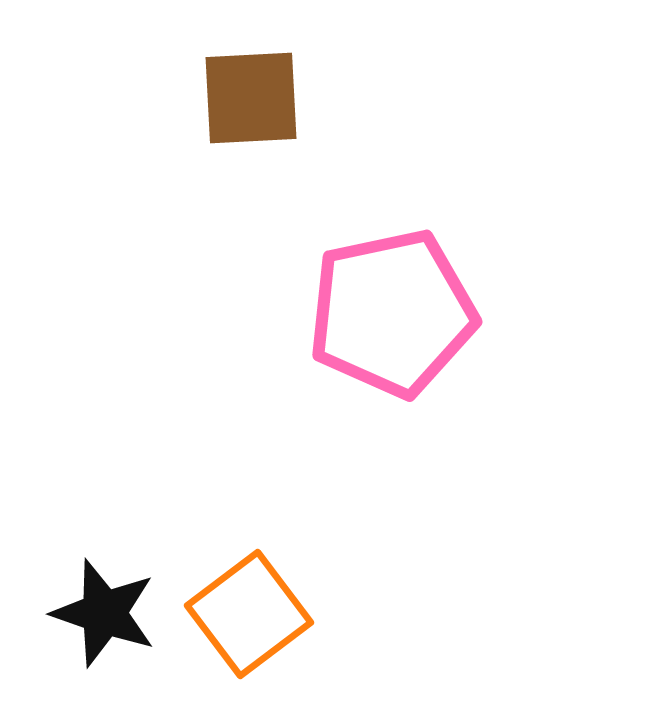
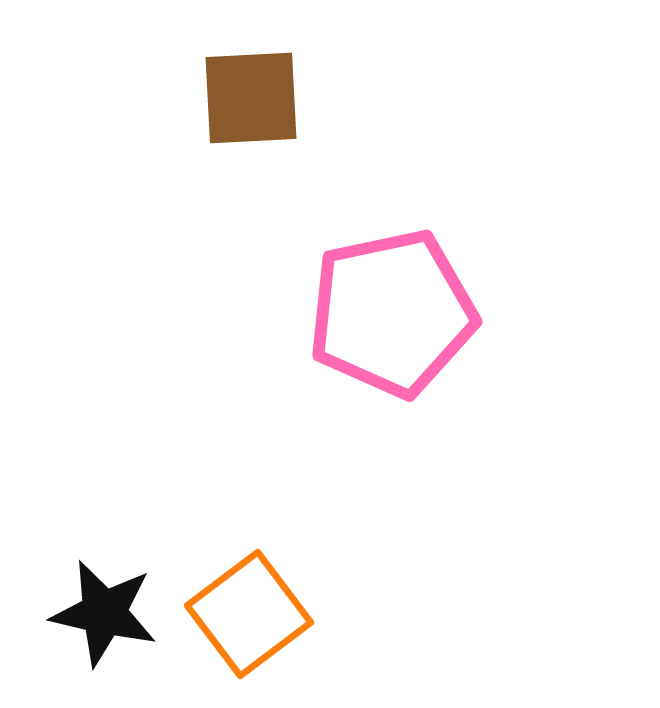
black star: rotated 6 degrees counterclockwise
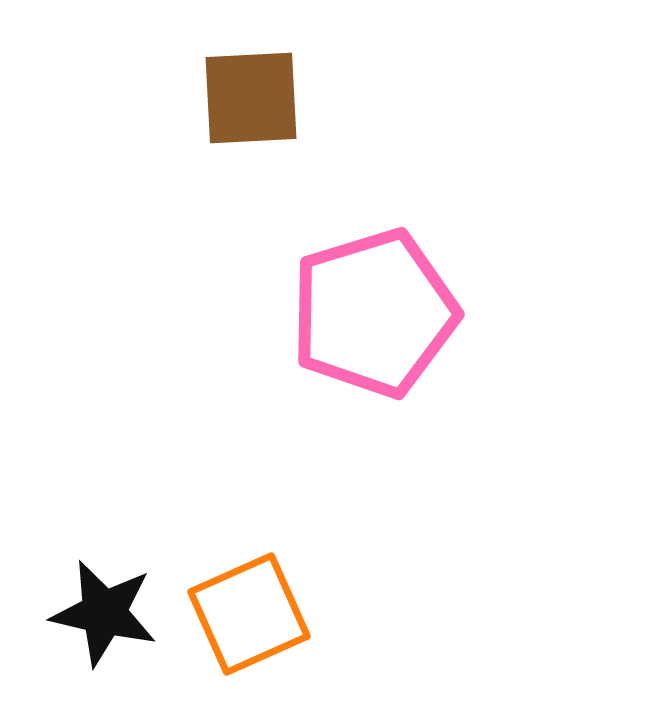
pink pentagon: moved 18 px left; rotated 5 degrees counterclockwise
orange square: rotated 13 degrees clockwise
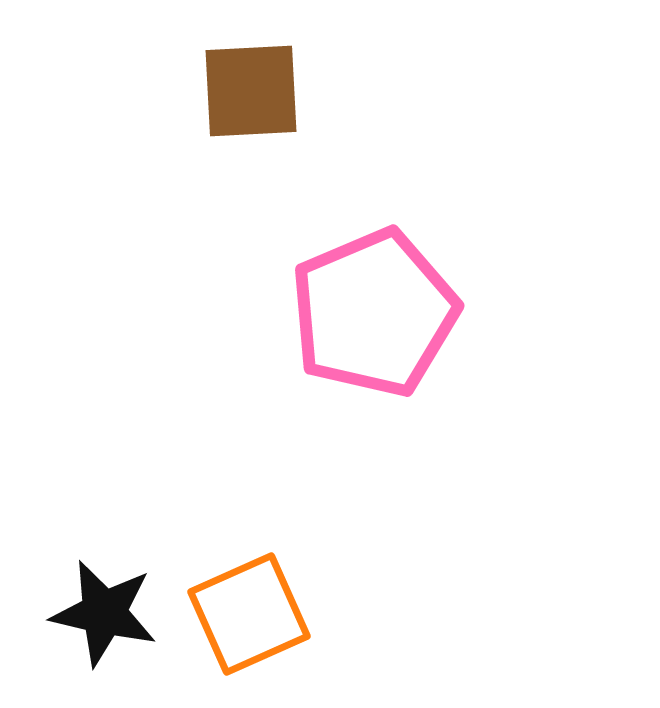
brown square: moved 7 px up
pink pentagon: rotated 6 degrees counterclockwise
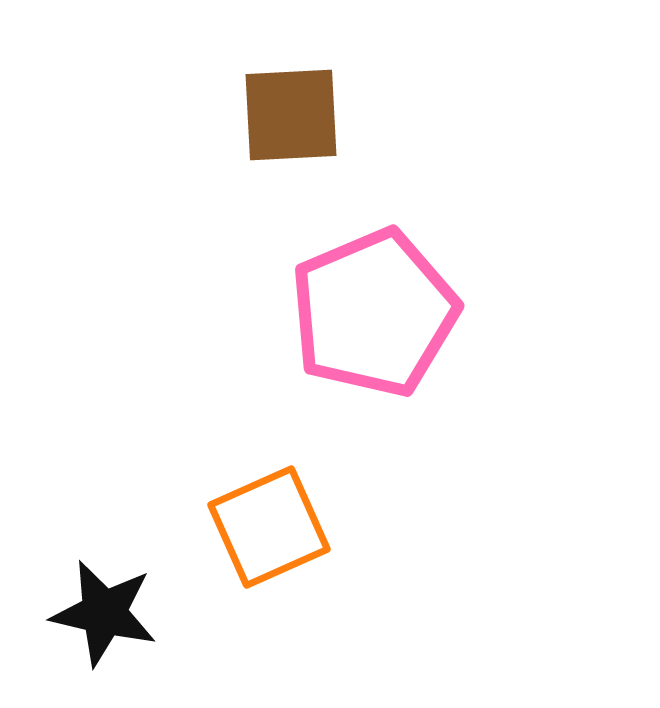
brown square: moved 40 px right, 24 px down
orange square: moved 20 px right, 87 px up
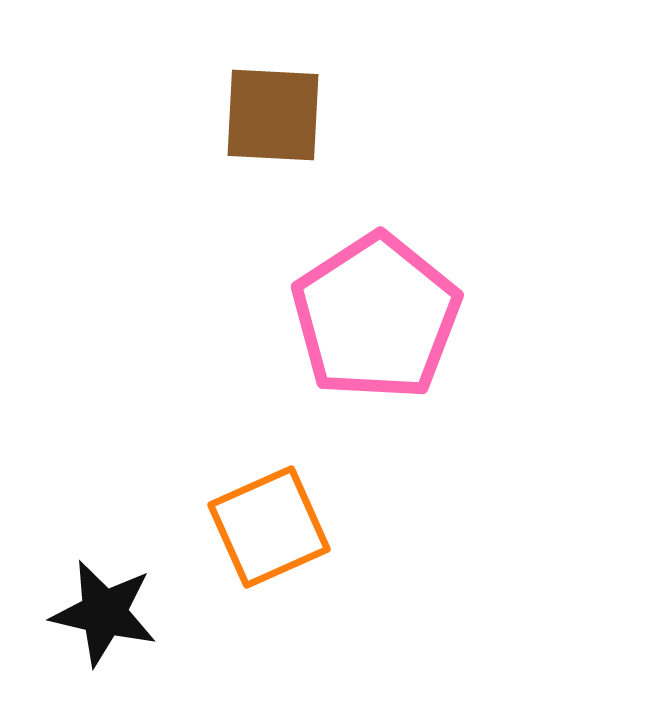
brown square: moved 18 px left; rotated 6 degrees clockwise
pink pentagon: moved 2 px right, 4 px down; rotated 10 degrees counterclockwise
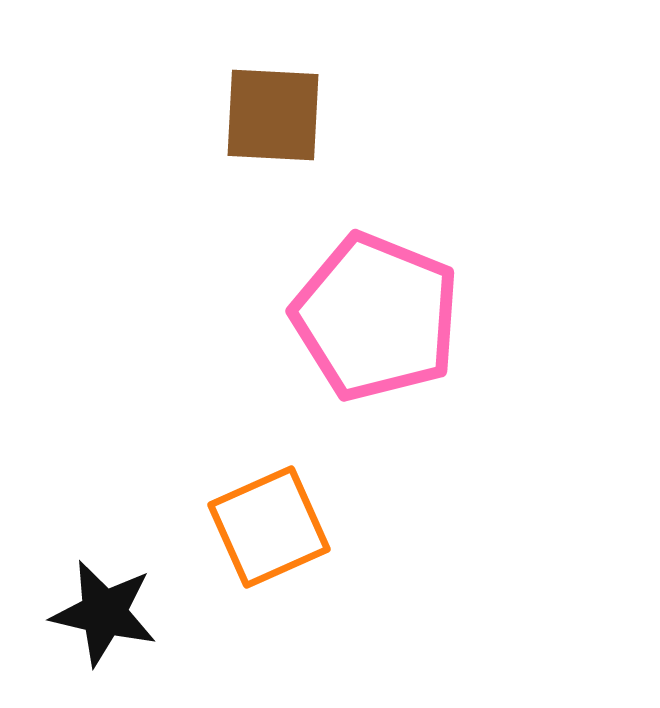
pink pentagon: rotated 17 degrees counterclockwise
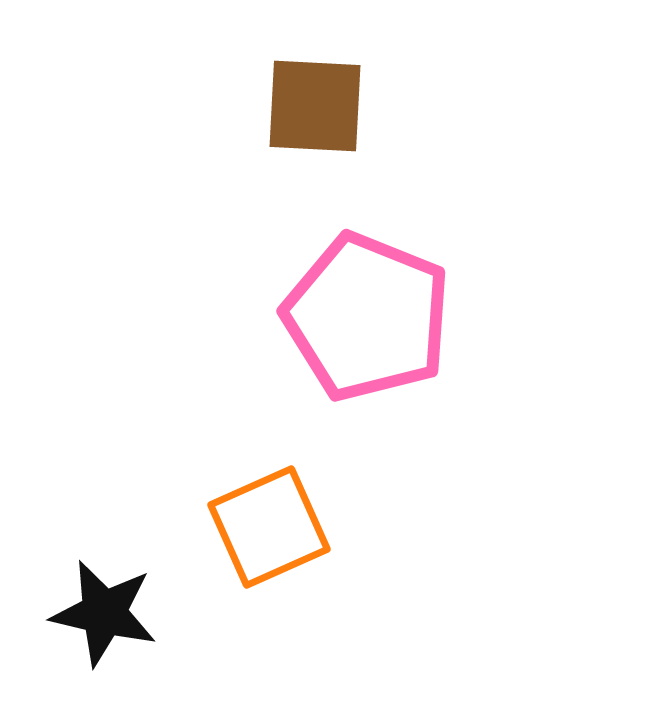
brown square: moved 42 px right, 9 px up
pink pentagon: moved 9 px left
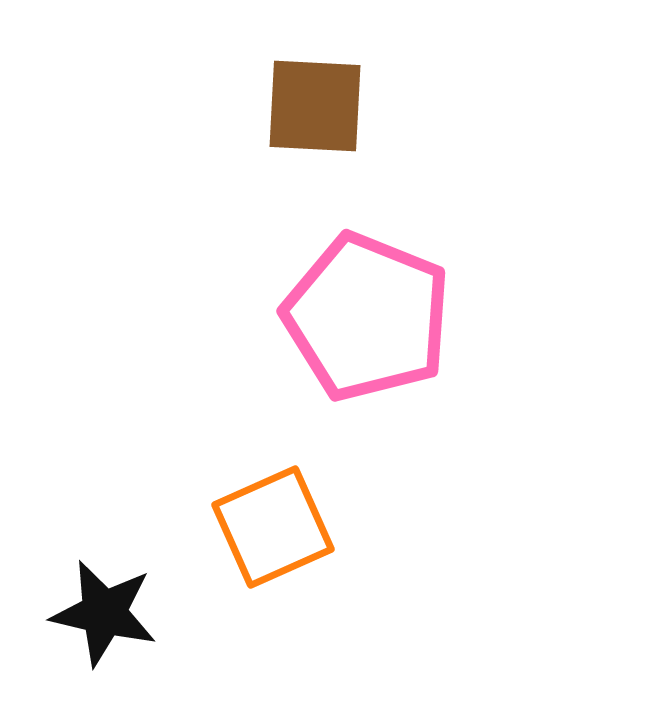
orange square: moved 4 px right
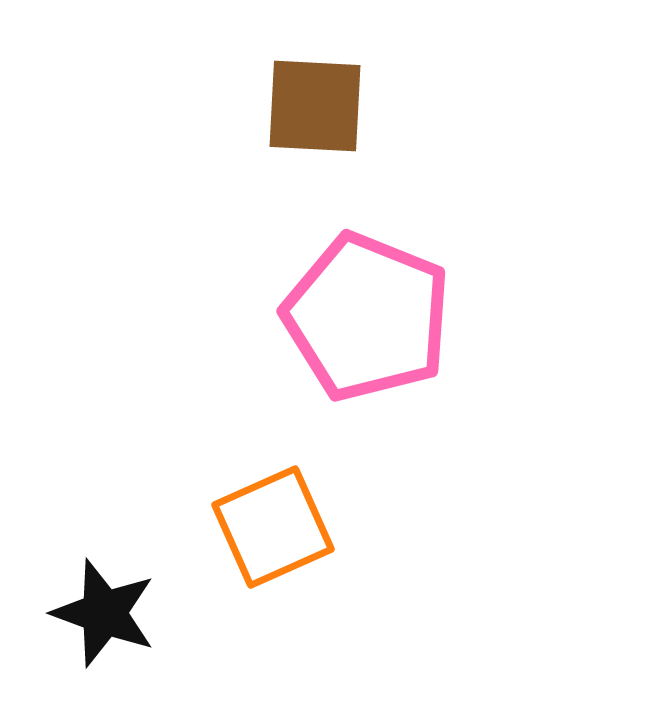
black star: rotated 7 degrees clockwise
